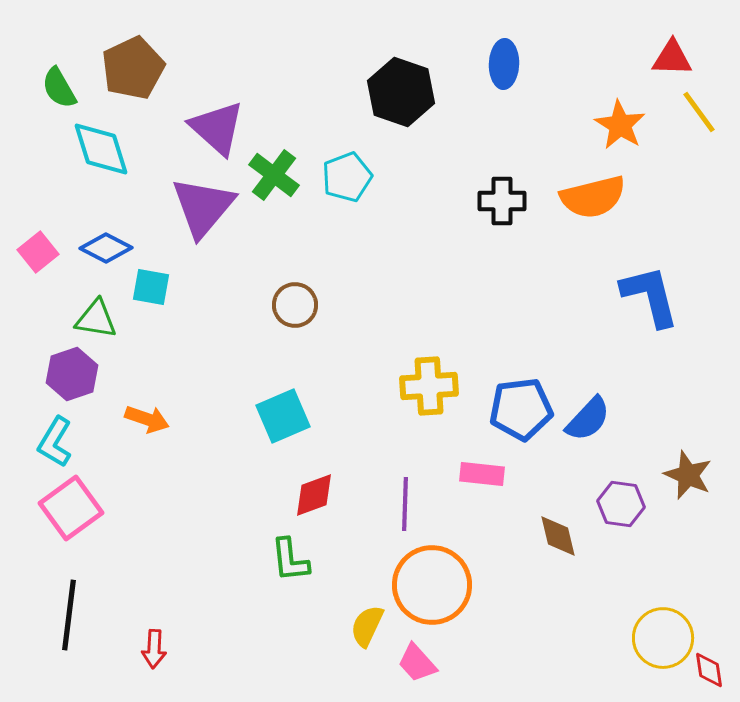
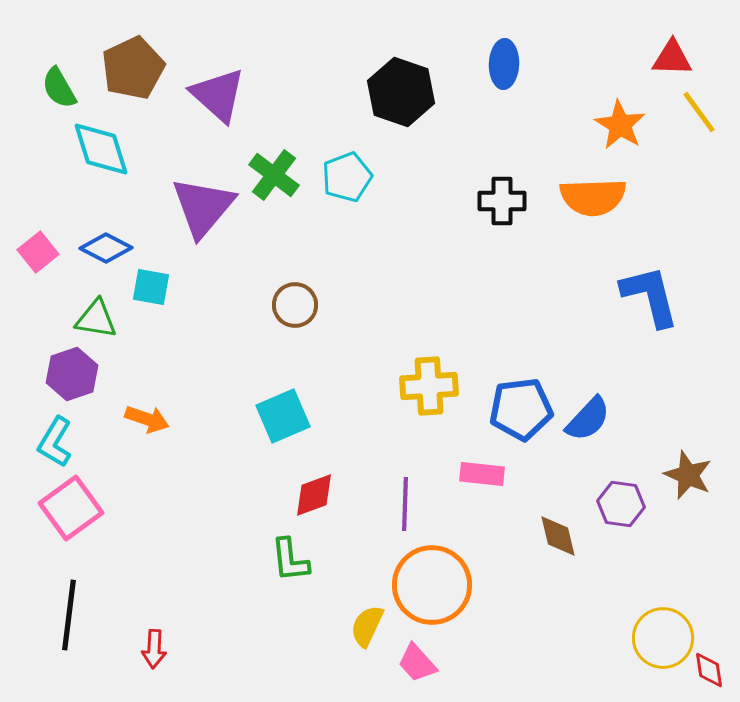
purple triangle at (217, 128): moved 1 px right, 33 px up
orange semicircle at (593, 197): rotated 12 degrees clockwise
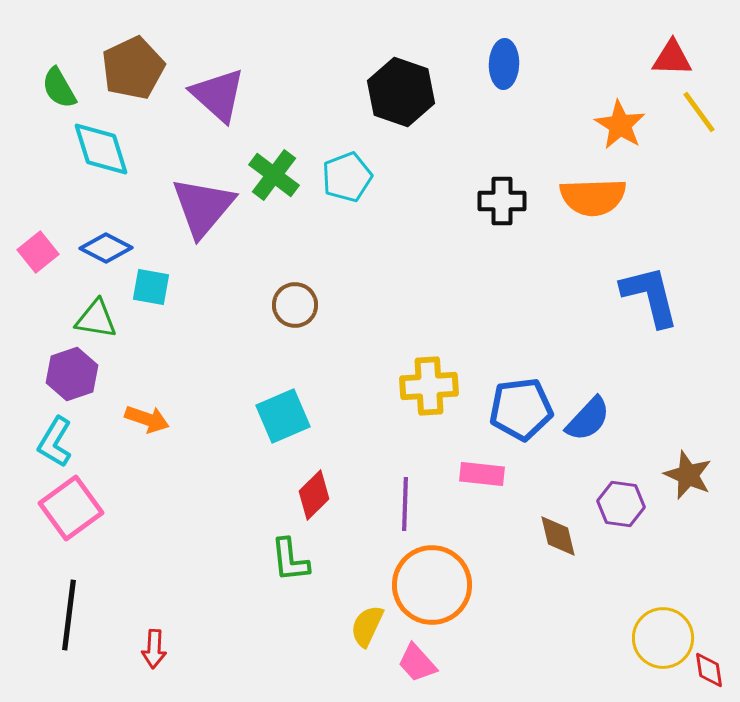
red diamond at (314, 495): rotated 24 degrees counterclockwise
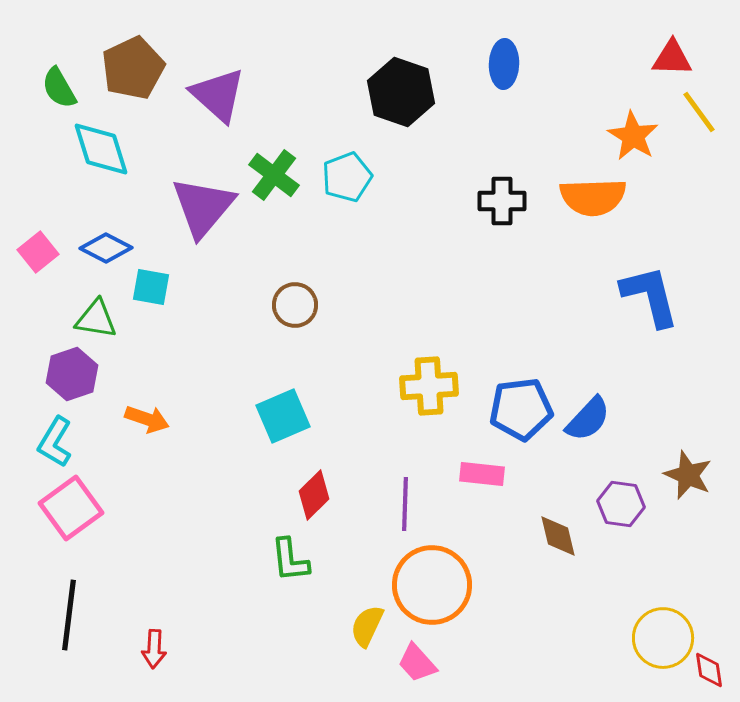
orange star at (620, 125): moved 13 px right, 11 px down
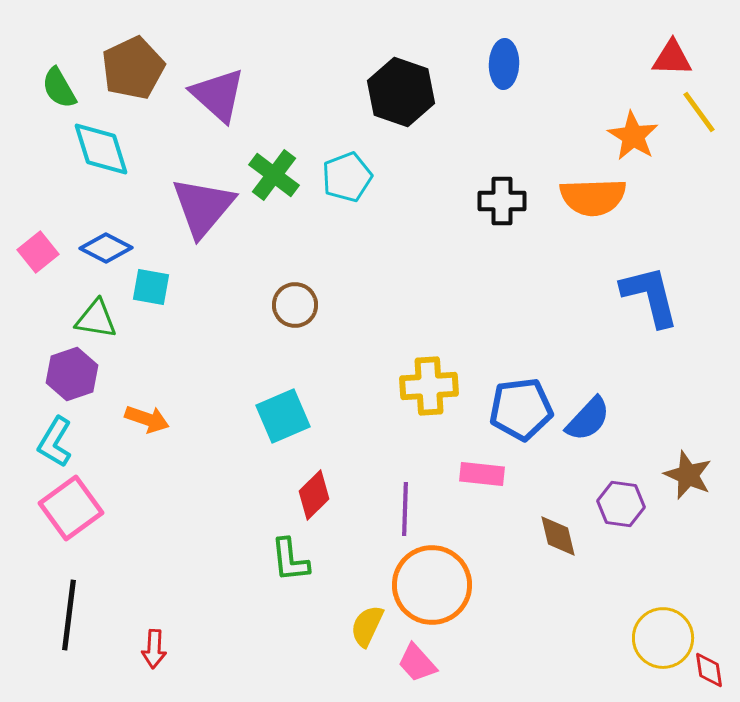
purple line at (405, 504): moved 5 px down
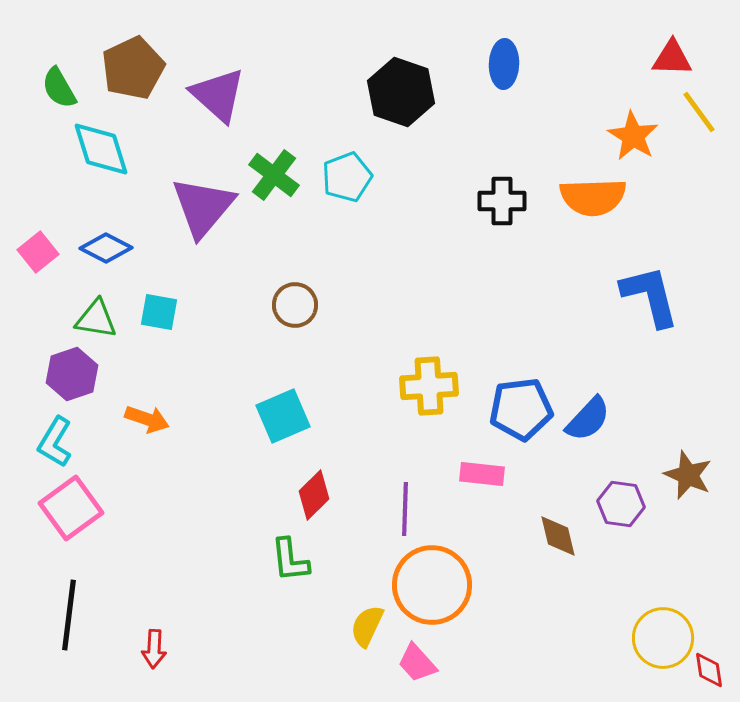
cyan square at (151, 287): moved 8 px right, 25 px down
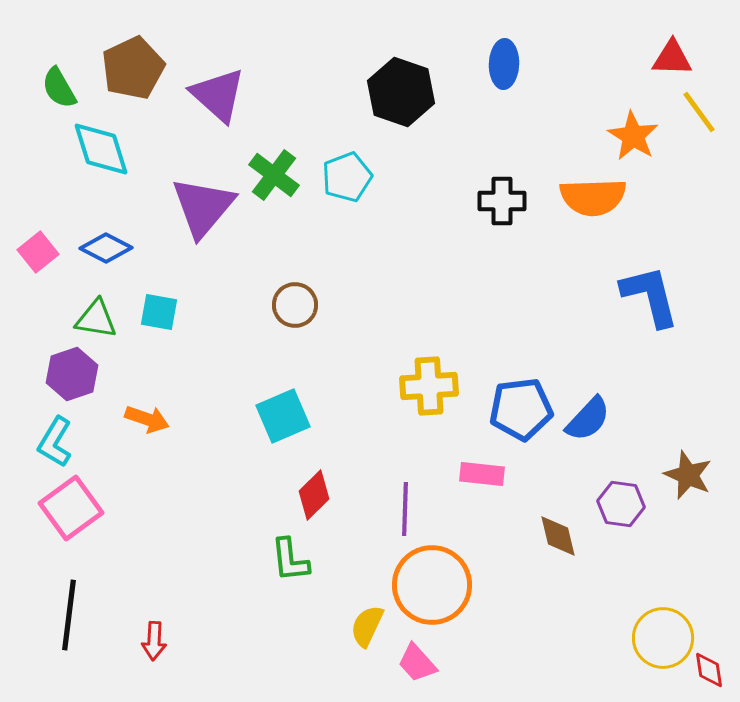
red arrow at (154, 649): moved 8 px up
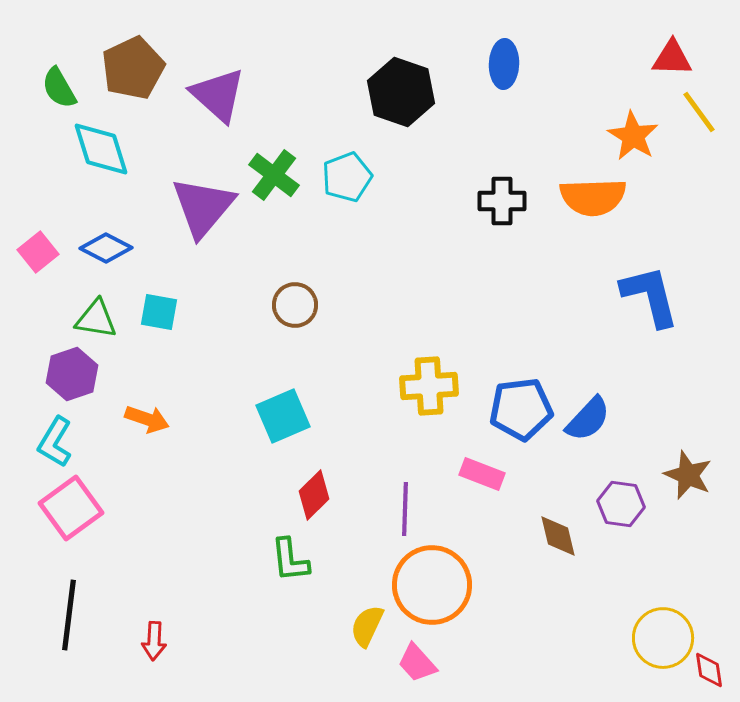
pink rectangle at (482, 474): rotated 15 degrees clockwise
